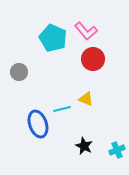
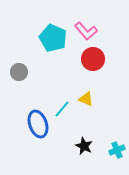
cyan line: rotated 36 degrees counterclockwise
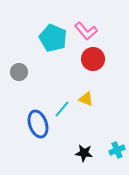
black star: moved 7 px down; rotated 18 degrees counterclockwise
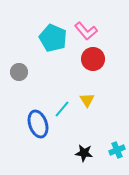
yellow triangle: moved 1 px right, 1 px down; rotated 35 degrees clockwise
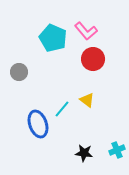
yellow triangle: rotated 21 degrees counterclockwise
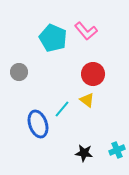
red circle: moved 15 px down
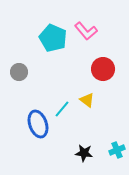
red circle: moved 10 px right, 5 px up
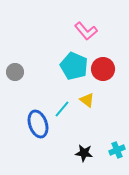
cyan pentagon: moved 21 px right, 28 px down
gray circle: moved 4 px left
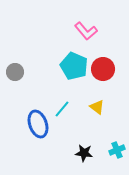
yellow triangle: moved 10 px right, 7 px down
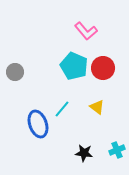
red circle: moved 1 px up
